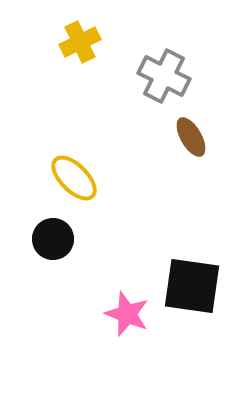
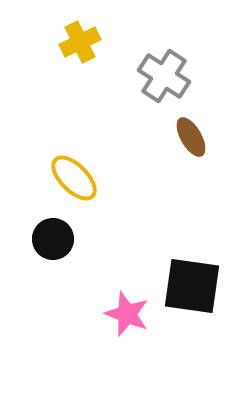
gray cross: rotated 6 degrees clockwise
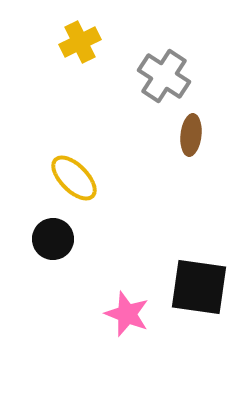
brown ellipse: moved 2 px up; rotated 36 degrees clockwise
black square: moved 7 px right, 1 px down
